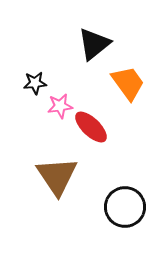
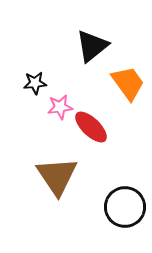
black triangle: moved 2 px left, 2 px down
pink star: moved 1 px down
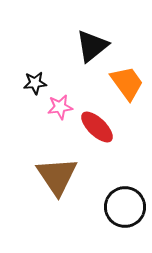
orange trapezoid: moved 1 px left
red ellipse: moved 6 px right
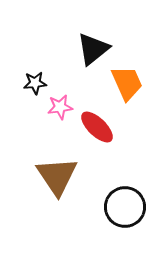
black triangle: moved 1 px right, 3 px down
orange trapezoid: rotated 12 degrees clockwise
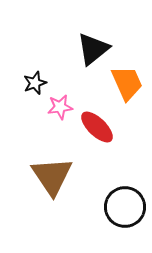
black star: rotated 15 degrees counterclockwise
brown triangle: moved 5 px left
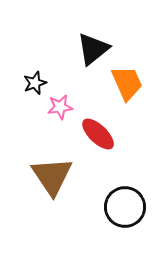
red ellipse: moved 1 px right, 7 px down
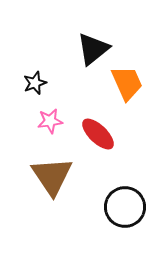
pink star: moved 10 px left, 14 px down
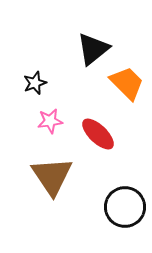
orange trapezoid: rotated 21 degrees counterclockwise
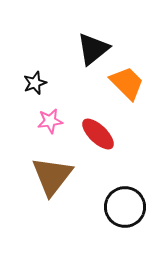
brown triangle: rotated 12 degrees clockwise
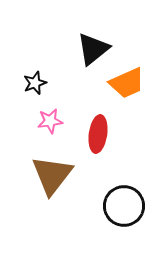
orange trapezoid: rotated 111 degrees clockwise
red ellipse: rotated 54 degrees clockwise
brown triangle: moved 1 px up
black circle: moved 1 px left, 1 px up
